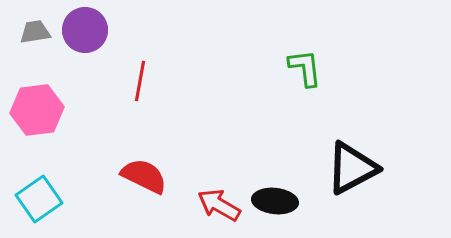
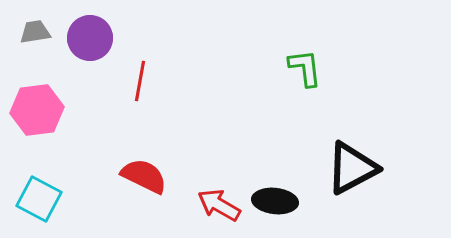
purple circle: moved 5 px right, 8 px down
cyan square: rotated 27 degrees counterclockwise
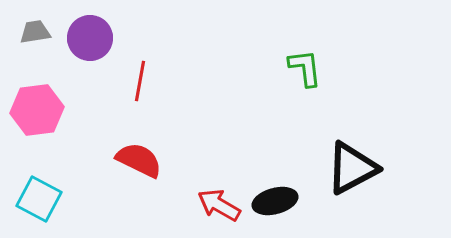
red semicircle: moved 5 px left, 16 px up
black ellipse: rotated 21 degrees counterclockwise
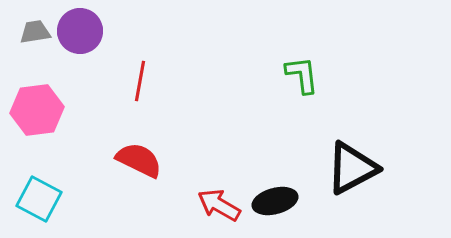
purple circle: moved 10 px left, 7 px up
green L-shape: moved 3 px left, 7 px down
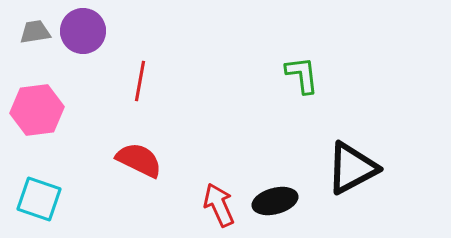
purple circle: moved 3 px right
cyan square: rotated 9 degrees counterclockwise
red arrow: rotated 36 degrees clockwise
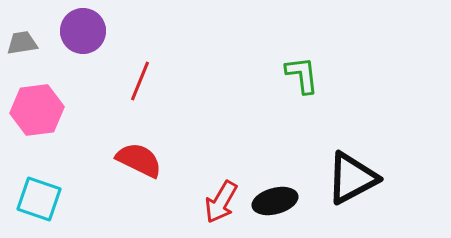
gray trapezoid: moved 13 px left, 11 px down
red line: rotated 12 degrees clockwise
black triangle: moved 10 px down
red arrow: moved 2 px right, 3 px up; rotated 126 degrees counterclockwise
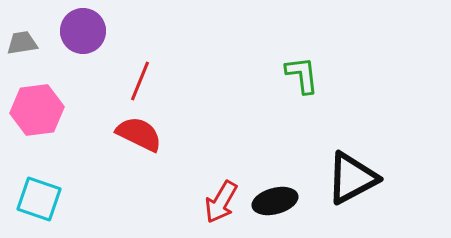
red semicircle: moved 26 px up
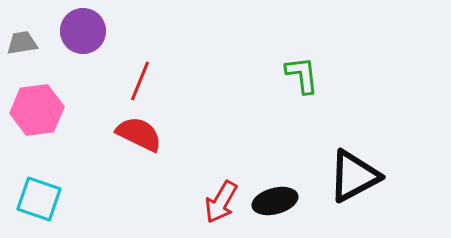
black triangle: moved 2 px right, 2 px up
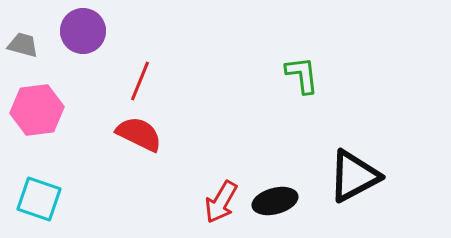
gray trapezoid: moved 1 px right, 2 px down; rotated 24 degrees clockwise
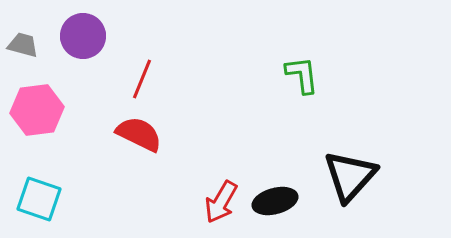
purple circle: moved 5 px down
red line: moved 2 px right, 2 px up
black triangle: moved 4 px left; rotated 20 degrees counterclockwise
